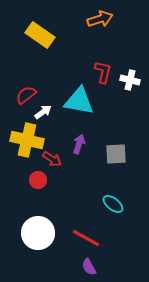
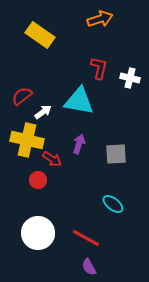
red L-shape: moved 4 px left, 4 px up
white cross: moved 2 px up
red semicircle: moved 4 px left, 1 px down
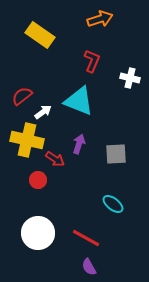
red L-shape: moved 7 px left, 7 px up; rotated 10 degrees clockwise
cyan triangle: rotated 12 degrees clockwise
red arrow: moved 3 px right
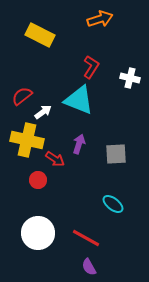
yellow rectangle: rotated 8 degrees counterclockwise
red L-shape: moved 1 px left, 6 px down; rotated 10 degrees clockwise
cyan triangle: moved 1 px up
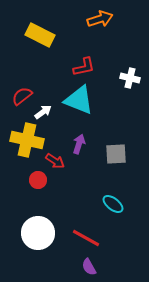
red L-shape: moved 7 px left; rotated 45 degrees clockwise
red arrow: moved 2 px down
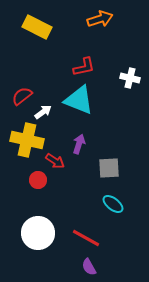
yellow rectangle: moved 3 px left, 8 px up
gray square: moved 7 px left, 14 px down
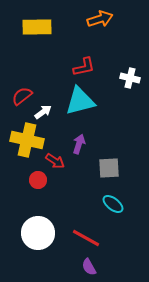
yellow rectangle: rotated 28 degrees counterclockwise
cyan triangle: moved 1 px right, 1 px down; rotated 36 degrees counterclockwise
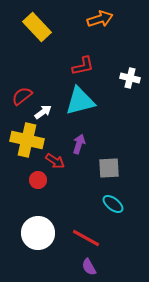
yellow rectangle: rotated 48 degrees clockwise
red L-shape: moved 1 px left, 1 px up
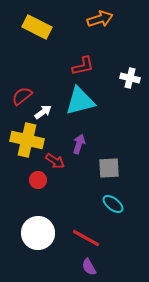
yellow rectangle: rotated 20 degrees counterclockwise
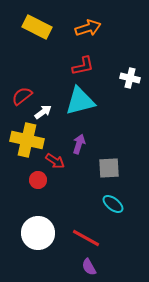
orange arrow: moved 12 px left, 9 px down
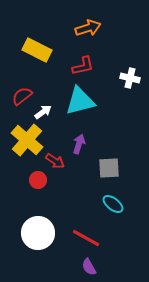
yellow rectangle: moved 23 px down
yellow cross: rotated 28 degrees clockwise
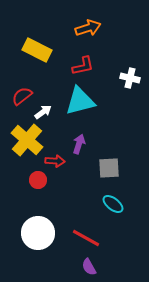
red arrow: rotated 30 degrees counterclockwise
